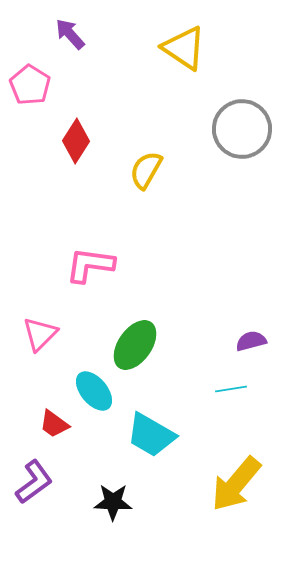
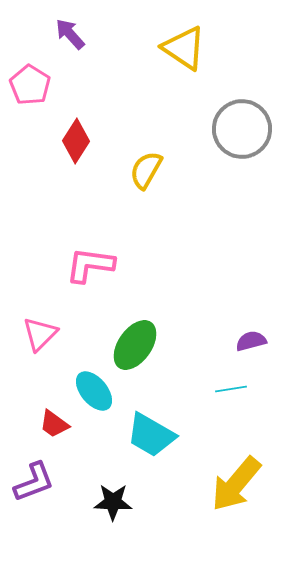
purple L-shape: rotated 15 degrees clockwise
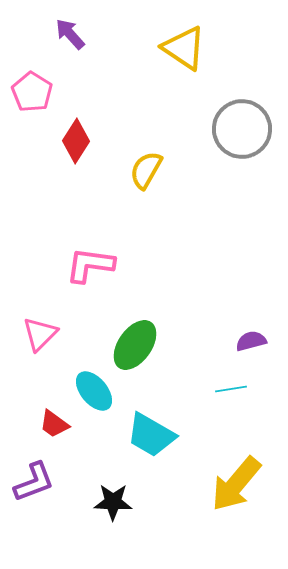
pink pentagon: moved 2 px right, 7 px down
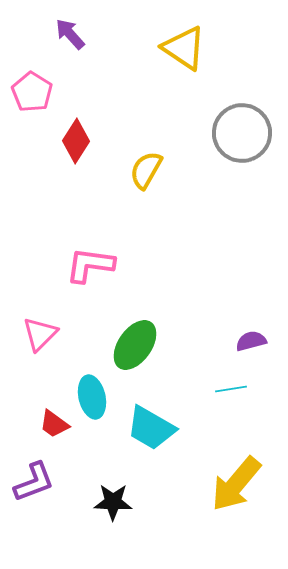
gray circle: moved 4 px down
cyan ellipse: moved 2 px left, 6 px down; rotated 27 degrees clockwise
cyan trapezoid: moved 7 px up
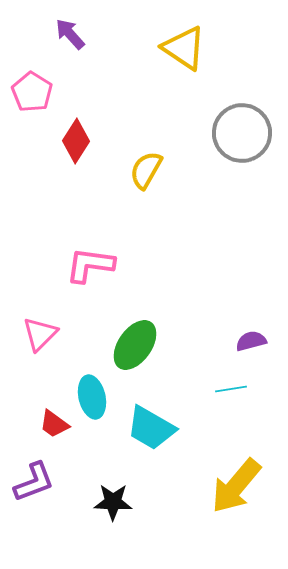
yellow arrow: moved 2 px down
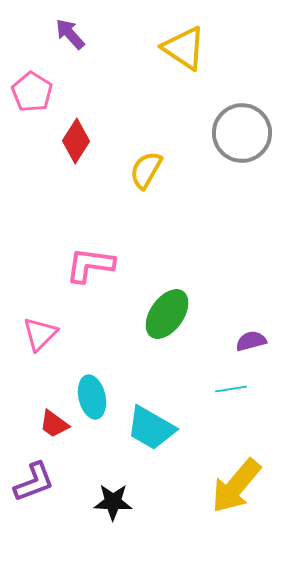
green ellipse: moved 32 px right, 31 px up
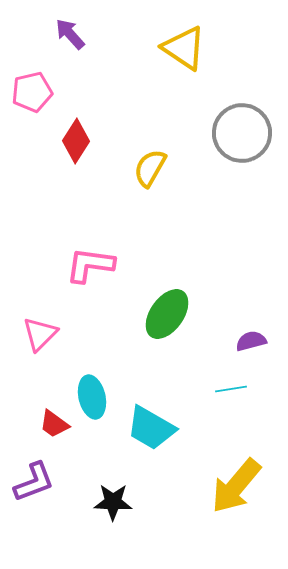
pink pentagon: rotated 27 degrees clockwise
yellow semicircle: moved 4 px right, 2 px up
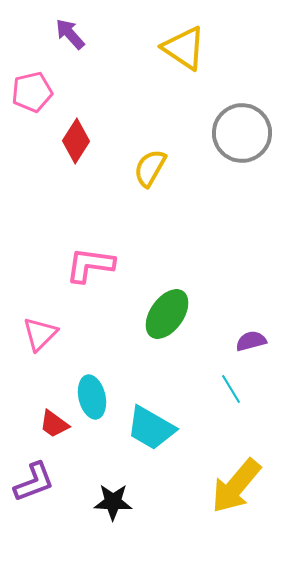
cyan line: rotated 68 degrees clockwise
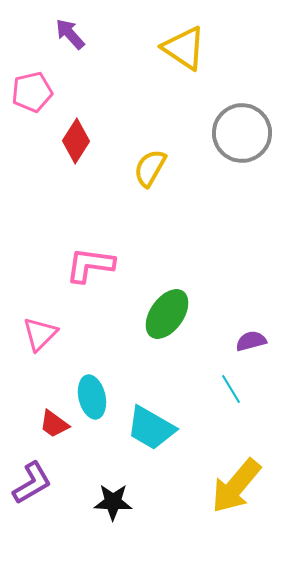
purple L-shape: moved 2 px left, 1 px down; rotated 9 degrees counterclockwise
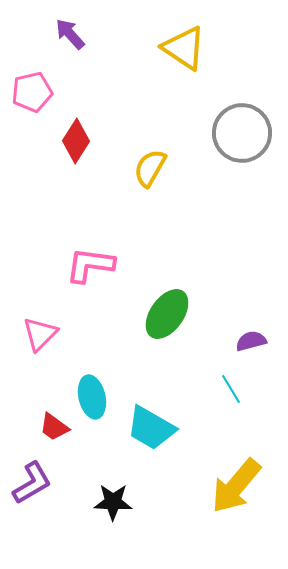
red trapezoid: moved 3 px down
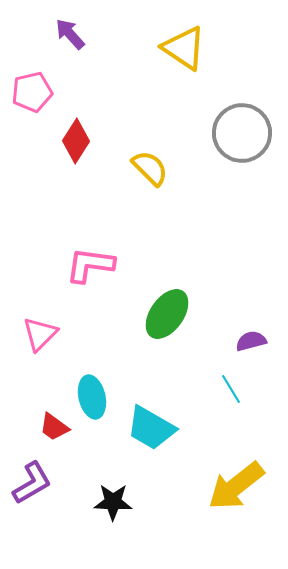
yellow semicircle: rotated 105 degrees clockwise
yellow arrow: rotated 12 degrees clockwise
